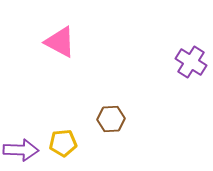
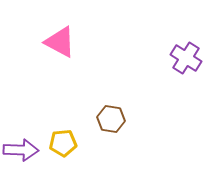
purple cross: moved 5 px left, 4 px up
brown hexagon: rotated 12 degrees clockwise
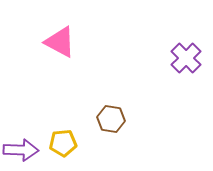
purple cross: rotated 12 degrees clockwise
